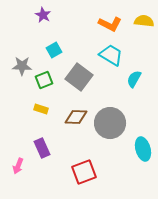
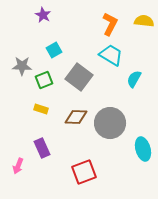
orange L-shape: rotated 90 degrees counterclockwise
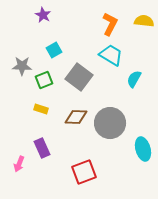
pink arrow: moved 1 px right, 2 px up
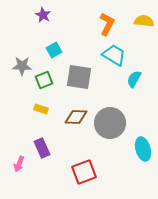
orange L-shape: moved 3 px left
cyan trapezoid: moved 3 px right
gray square: rotated 28 degrees counterclockwise
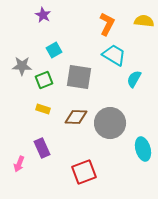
yellow rectangle: moved 2 px right
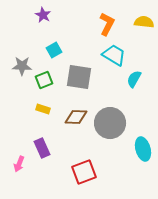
yellow semicircle: moved 1 px down
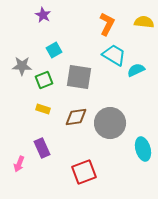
cyan semicircle: moved 2 px right, 9 px up; rotated 36 degrees clockwise
brown diamond: rotated 10 degrees counterclockwise
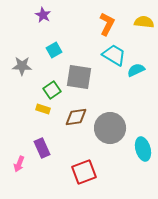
green square: moved 8 px right, 10 px down; rotated 12 degrees counterclockwise
gray circle: moved 5 px down
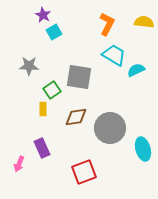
cyan square: moved 18 px up
gray star: moved 7 px right
yellow rectangle: rotated 72 degrees clockwise
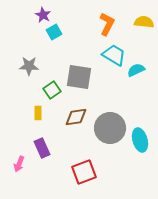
yellow rectangle: moved 5 px left, 4 px down
cyan ellipse: moved 3 px left, 9 px up
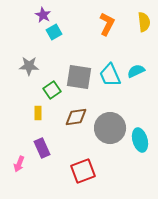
yellow semicircle: rotated 78 degrees clockwise
cyan trapezoid: moved 4 px left, 20 px down; rotated 145 degrees counterclockwise
cyan semicircle: moved 1 px down
red square: moved 1 px left, 1 px up
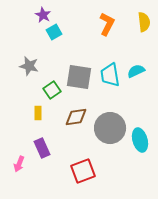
gray star: rotated 12 degrees clockwise
cyan trapezoid: rotated 15 degrees clockwise
